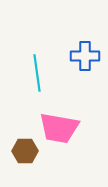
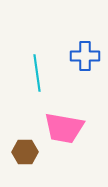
pink trapezoid: moved 5 px right
brown hexagon: moved 1 px down
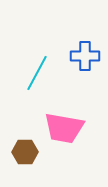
cyan line: rotated 36 degrees clockwise
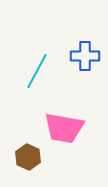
cyan line: moved 2 px up
brown hexagon: moved 3 px right, 5 px down; rotated 25 degrees clockwise
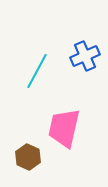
blue cross: rotated 24 degrees counterclockwise
pink trapezoid: rotated 93 degrees clockwise
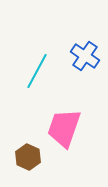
blue cross: rotated 32 degrees counterclockwise
pink trapezoid: rotated 6 degrees clockwise
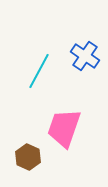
cyan line: moved 2 px right
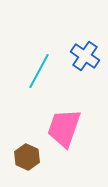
brown hexagon: moved 1 px left
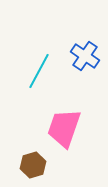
brown hexagon: moved 6 px right, 8 px down; rotated 20 degrees clockwise
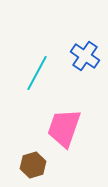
cyan line: moved 2 px left, 2 px down
